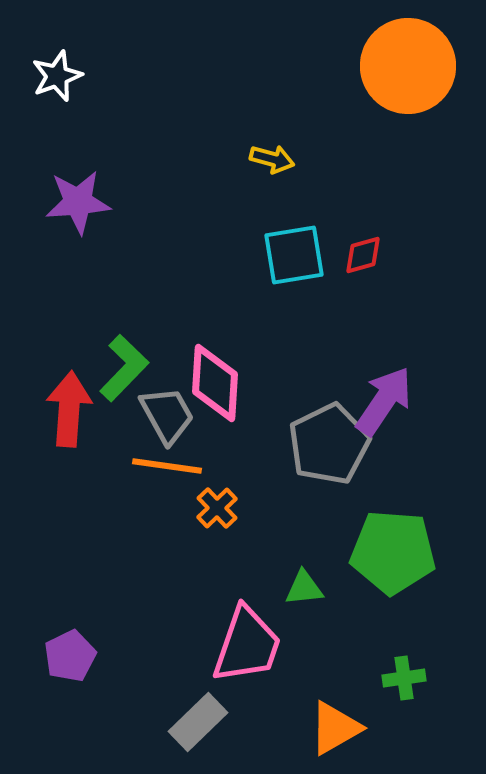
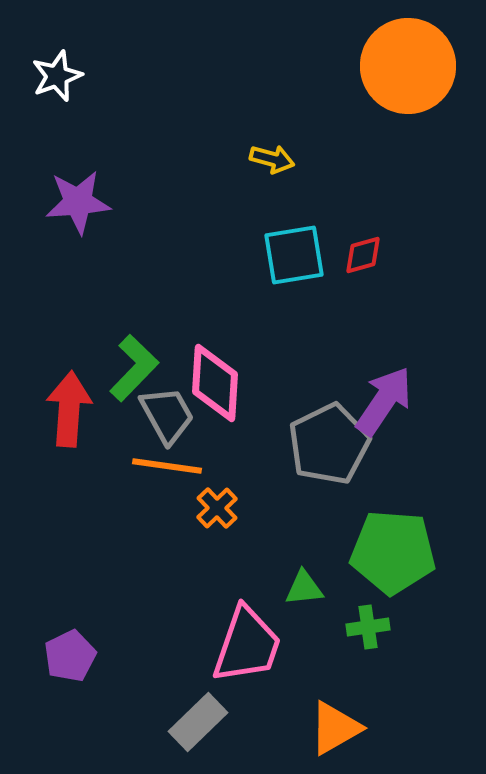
green L-shape: moved 10 px right
green cross: moved 36 px left, 51 px up
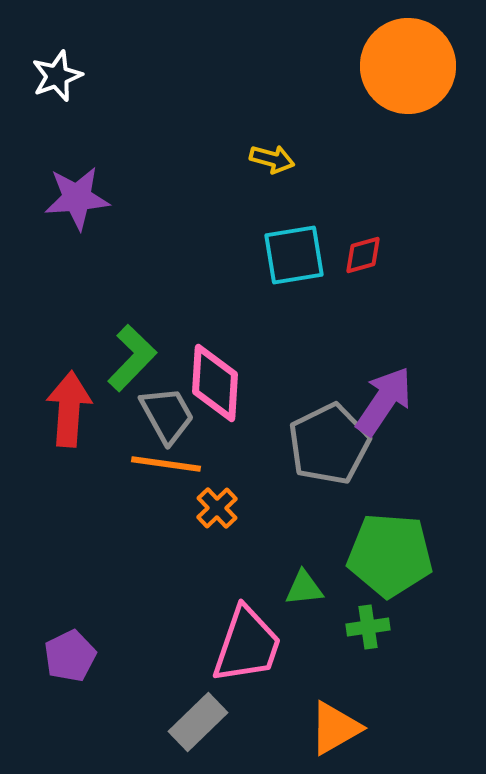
purple star: moved 1 px left, 4 px up
green L-shape: moved 2 px left, 10 px up
orange line: moved 1 px left, 2 px up
green pentagon: moved 3 px left, 3 px down
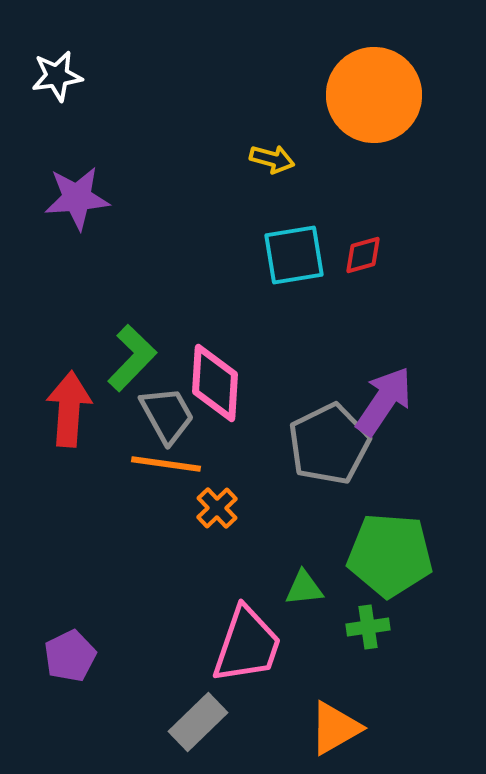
orange circle: moved 34 px left, 29 px down
white star: rotated 12 degrees clockwise
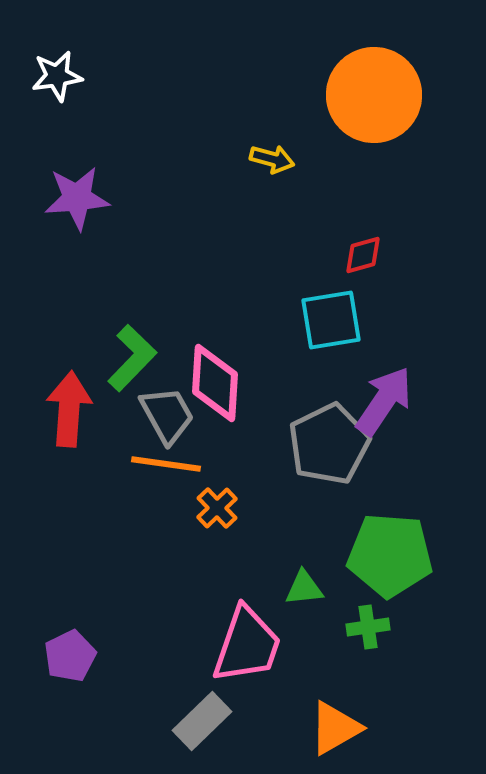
cyan square: moved 37 px right, 65 px down
gray rectangle: moved 4 px right, 1 px up
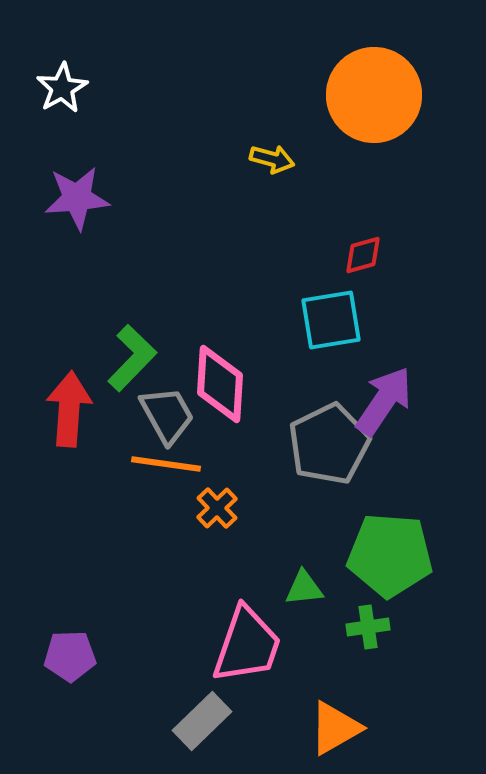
white star: moved 5 px right, 12 px down; rotated 21 degrees counterclockwise
pink diamond: moved 5 px right, 1 px down
purple pentagon: rotated 24 degrees clockwise
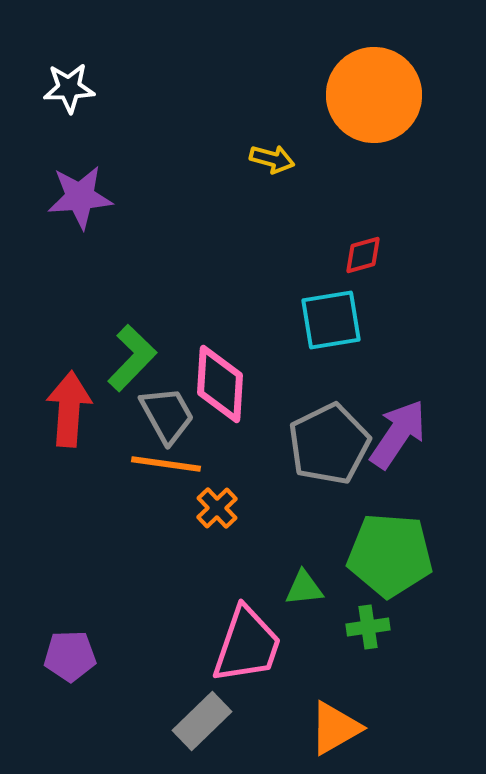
white star: moved 7 px right; rotated 27 degrees clockwise
purple star: moved 3 px right, 1 px up
purple arrow: moved 14 px right, 33 px down
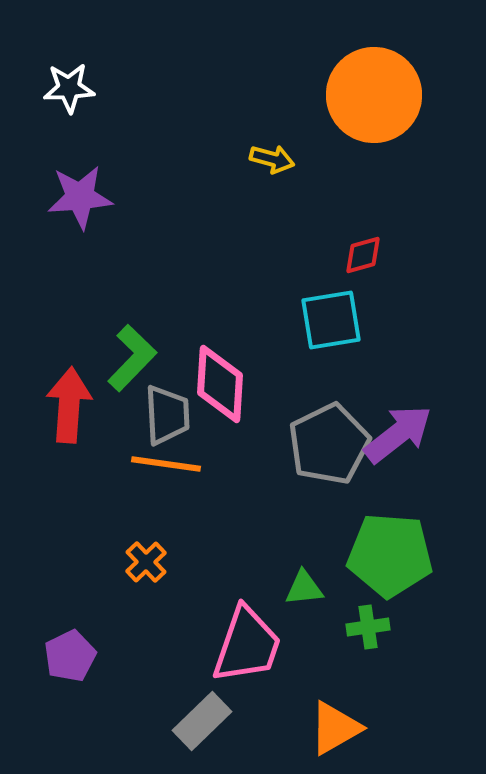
red arrow: moved 4 px up
gray trapezoid: rotated 26 degrees clockwise
purple arrow: rotated 18 degrees clockwise
orange cross: moved 71 px left, 54 px down
purple pentagon: rotated 24 degrees counterclockwise
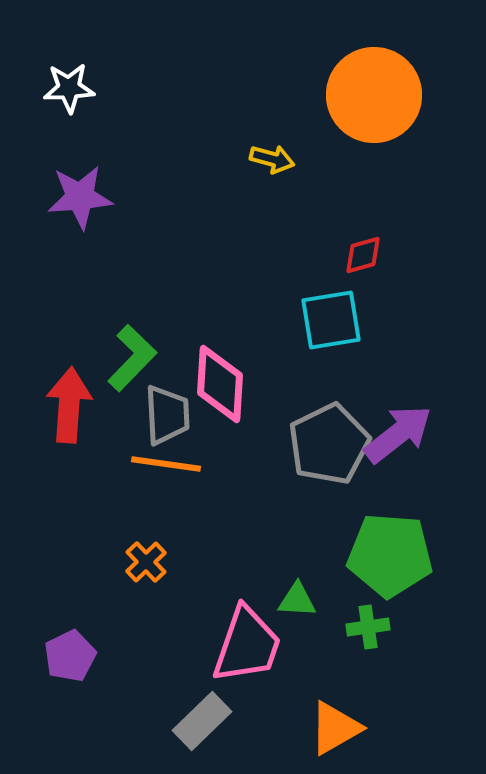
green triangle: moved 7 px left, 12 px down; rotated 9 degrees clockwise
